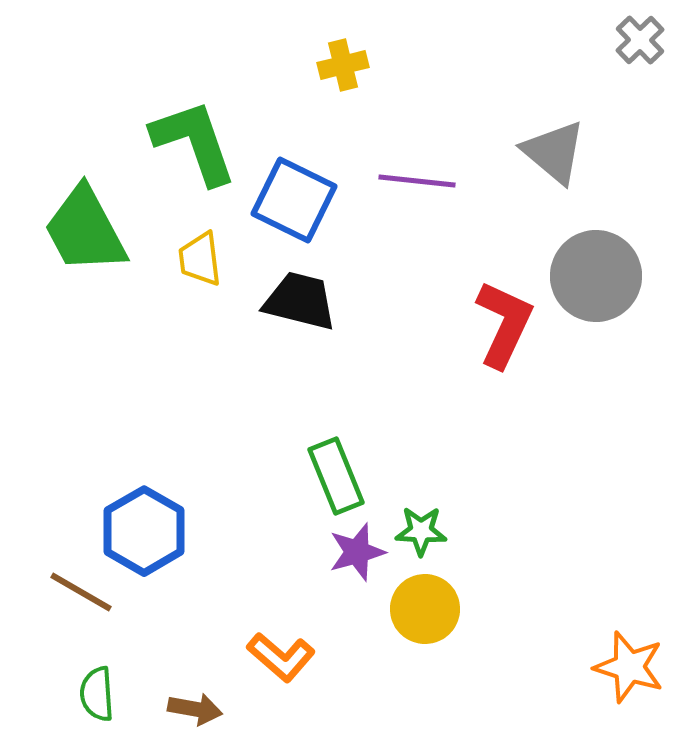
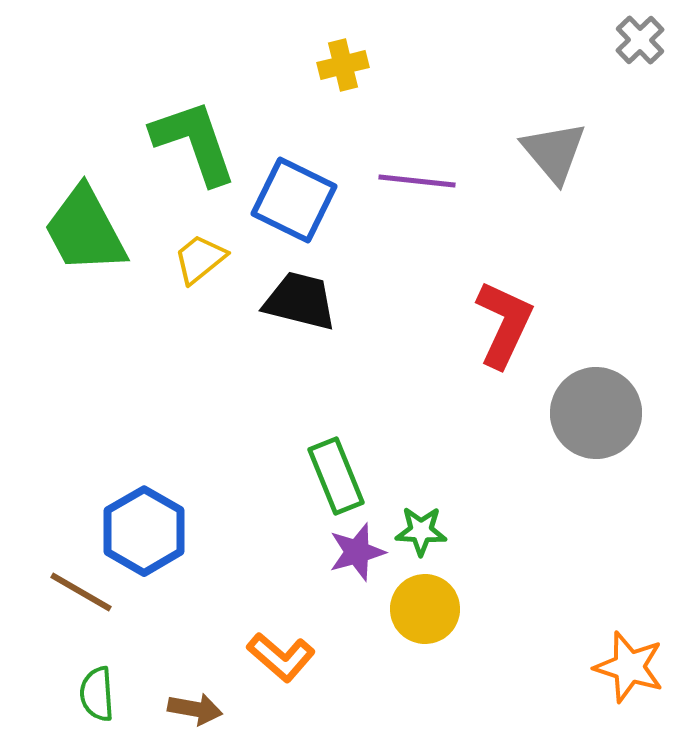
gray triangle: rotated 10 degrees clockwise
yellow trapezoid: rotated 58 degrees clockwise
gray circle: moved 137 px down
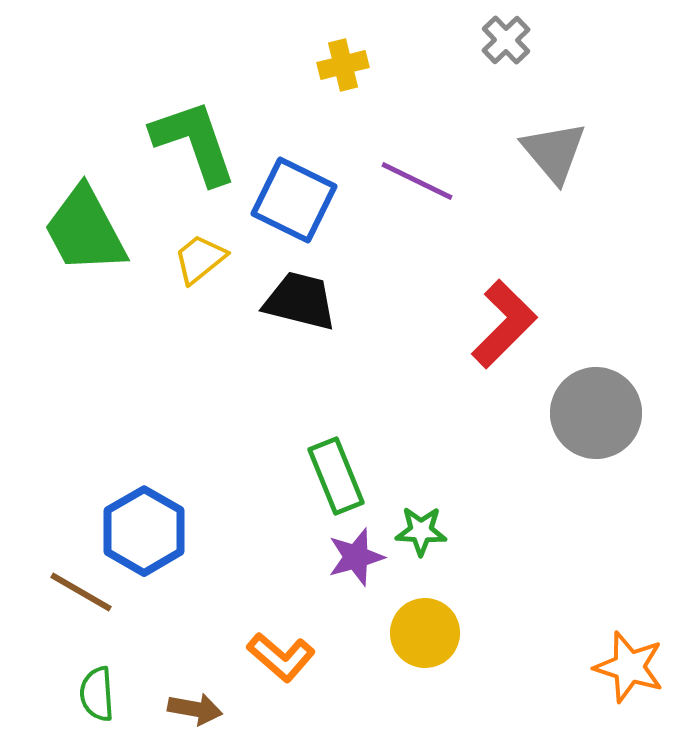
gray cross: moved 134 px left
purple line: rotated 20 degrees clockwise
red L-shape: rotated 20 degrees clockwise
purple star: moved 1 px left, 5 px down
yellow circle: moved 24 px down
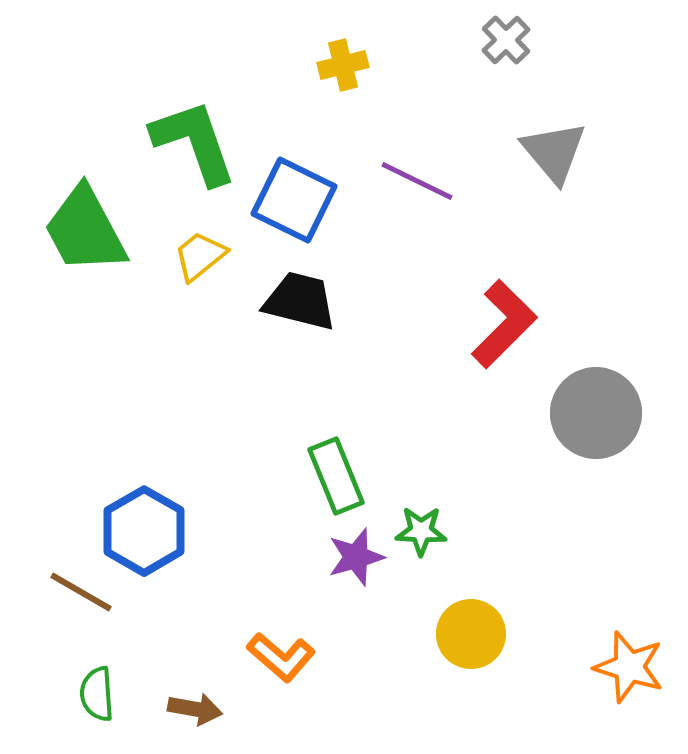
yellow trapezoid: moved 3 px up
yellow circle: moved 46 px right, 1 px down
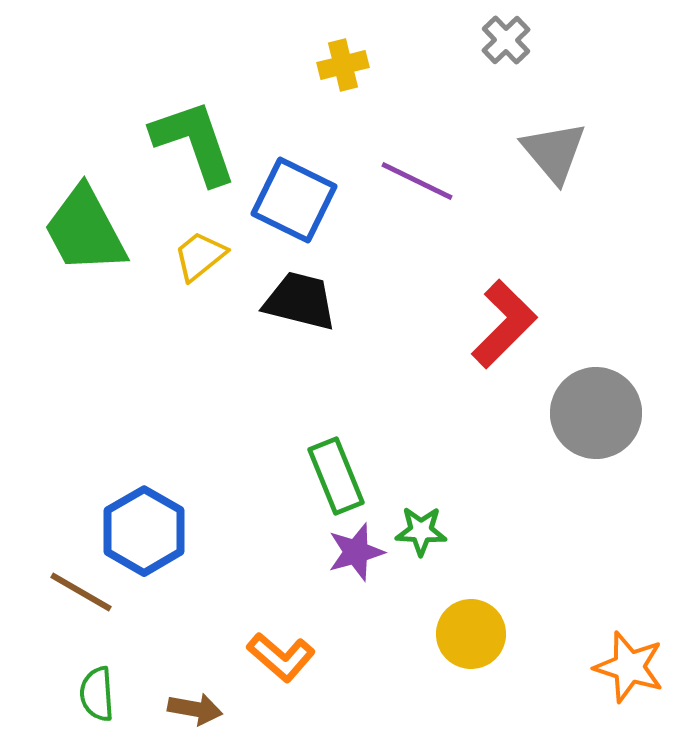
purple star: moved 5 px up
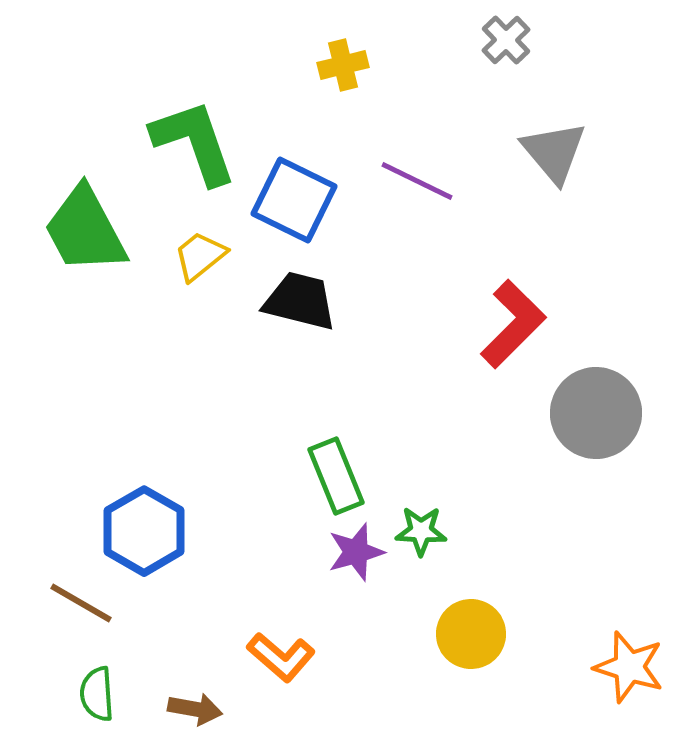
red L-shape: moved 9 px right
brown line: moved 11 px down
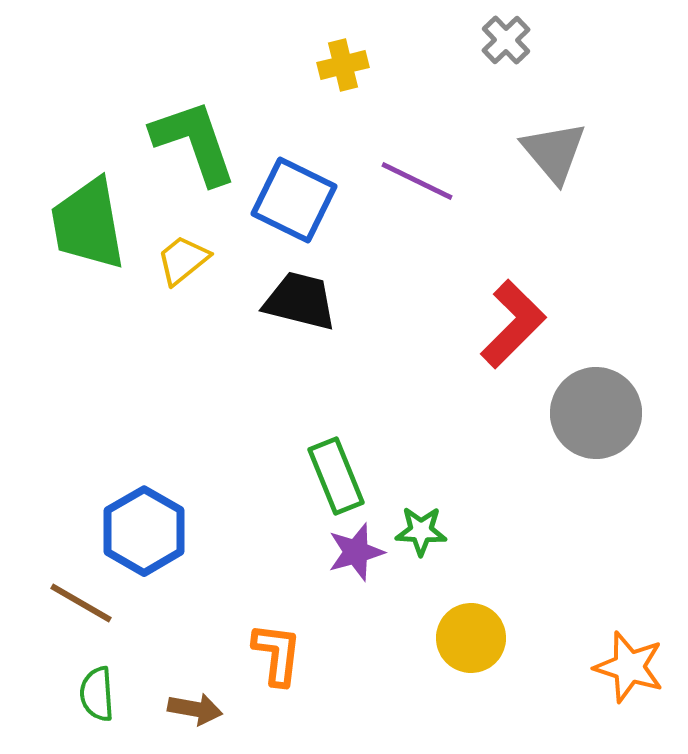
green trapezoid: moved 3 px right, 6 px up; rotated 18 degrees clockwise
yellow trapezoid: moved 17 px left, 4 px down
yellow circle: moved 4 px down
orange L-shape: moved 4 px left, 3 px up; rotated 124 degrees counterclockwise
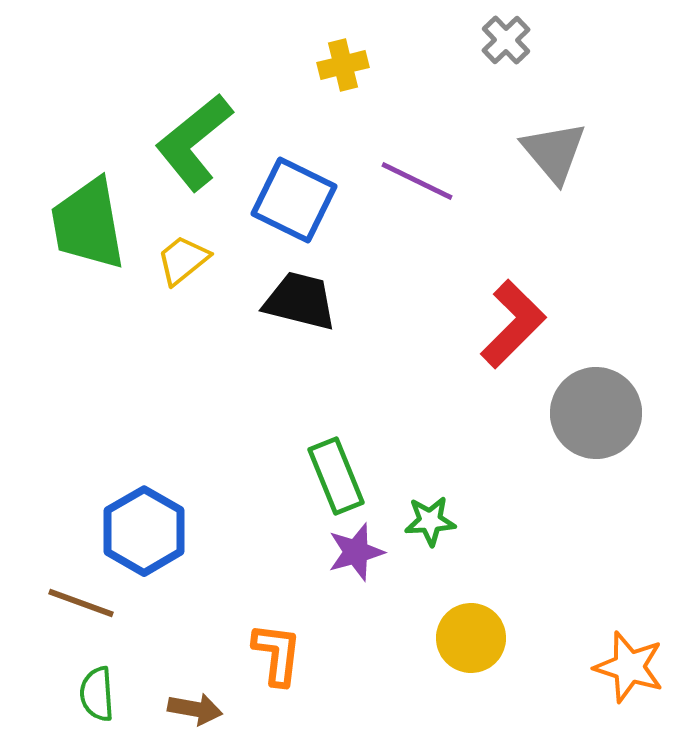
green L-shape: rotated 110 degrees counterclockwise
green star: moved 9 px right, 10 px up; rotated 6 degrees counterclockwise
brown line: rotated 10 degrees counterclockwise
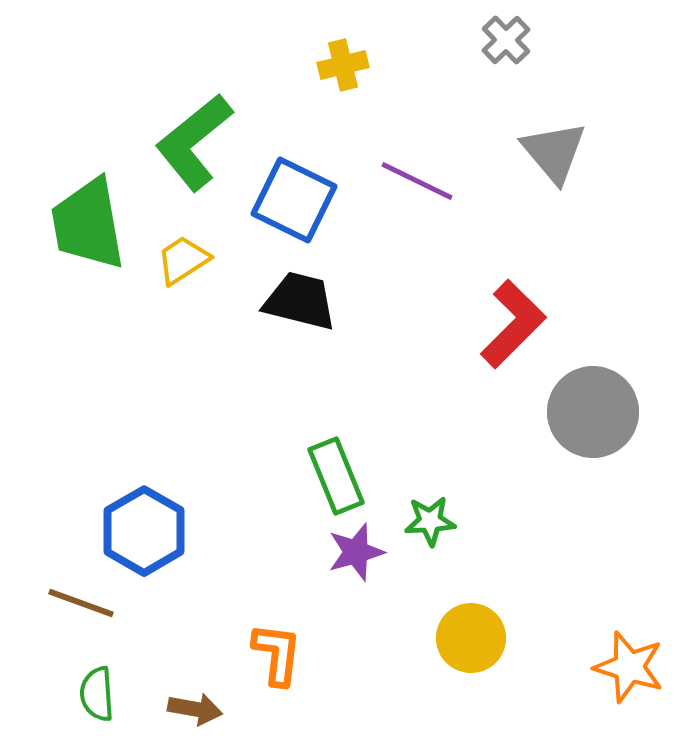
yellow trapezoid: rotated 6 degrees clockwise
gray circle: moved 3 px left, 1 px up
